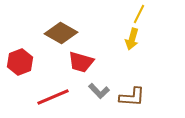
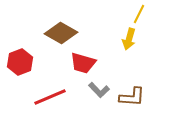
yellow arrow: moved 3 px left
red trapezoid: moved 2 px right, 1 px down
gray L-shape: moved 1 px up
red line: moved 3 px left
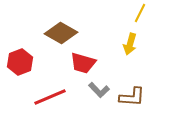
yellow line: moved 1 px right, 1 px up
yellow arrow: moved 1 px right, 5 px down
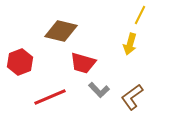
yellow line: moved 2 px down
brown diamond: moved 2 px up; rotated 16 degrees counterclockwise
brown L-shape: rotated 140 degrees clockwise
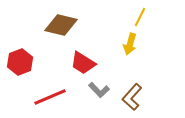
yellow line: moved 2 px down
brown diamond: moved 6 px up
red trapezoid: rotated 16 degrees clockwise
brown L-shape: rotated 12 degrees counterclockwise
